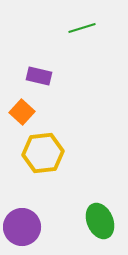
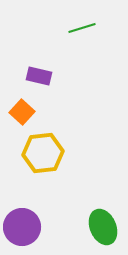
green ellipse: moved 3 px right, 6 px down
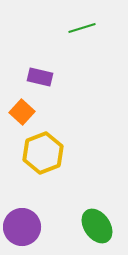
purple rectangle: moved 1 px right, 1 px down
yellow hexagon: rotated 15 degrees counterclockwise
green ellipse: moved 6 px left, 1 px up; rotated 12 degrees counterclockwise
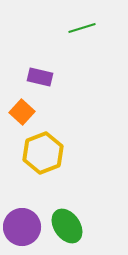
green ellipse: moved 30 px left
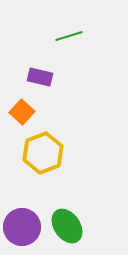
green line: moved 13 px left, 8 px down
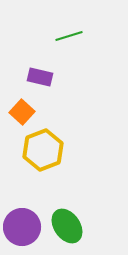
yellow hexagon: moved 3 px up
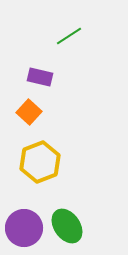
green line: rotated 16 degrees counterclockwise
orange square: moved 7 px right
yellow hexagon: moved 3 px left, 12 px down
purple circle: moved 2 px right, 1 px down
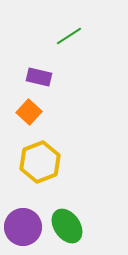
purple rectangle: moved 1 px left
purple circle: moved 1 px left, 1 px up
